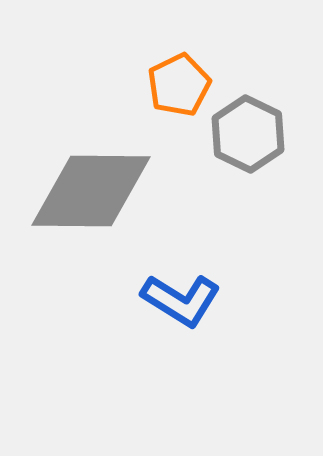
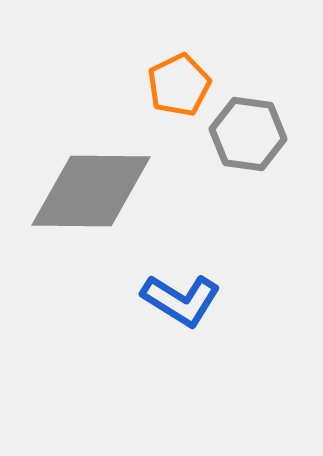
gray hexagon: rotated 18 degrees counterclockwise
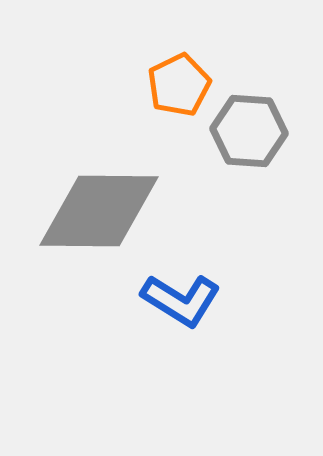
gray hexagon: moved 1 px right, 3 px up; rotated 4 degrees counterclockwise
gray diamond: moved 8 px right, 20 px down
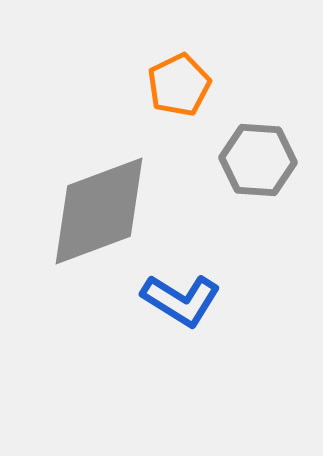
gray hexagon: moved 9 px right, 29 px down
gray diamond: rotated 21 degrees counterclockwise
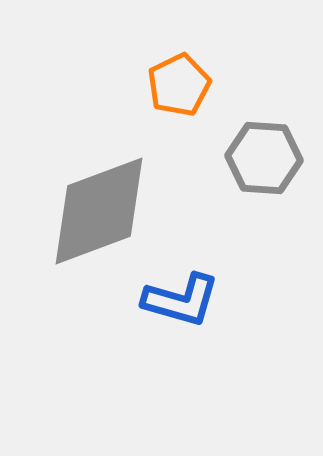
gray hexagon: moved 6 px right, 2 px up
blue L-shape: rotated 16 degrees counterclockwise
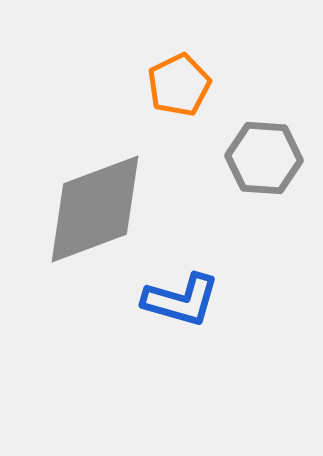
gray diamond: moved 4 px left, 2 px up
